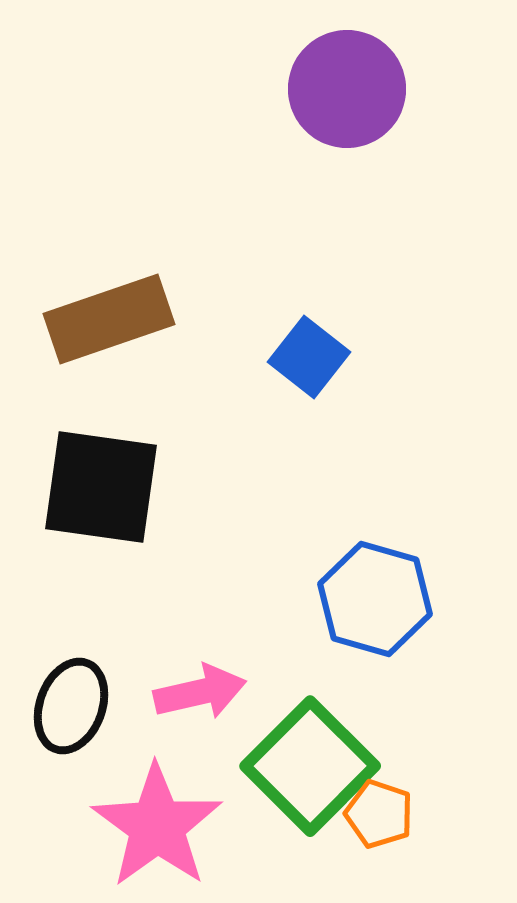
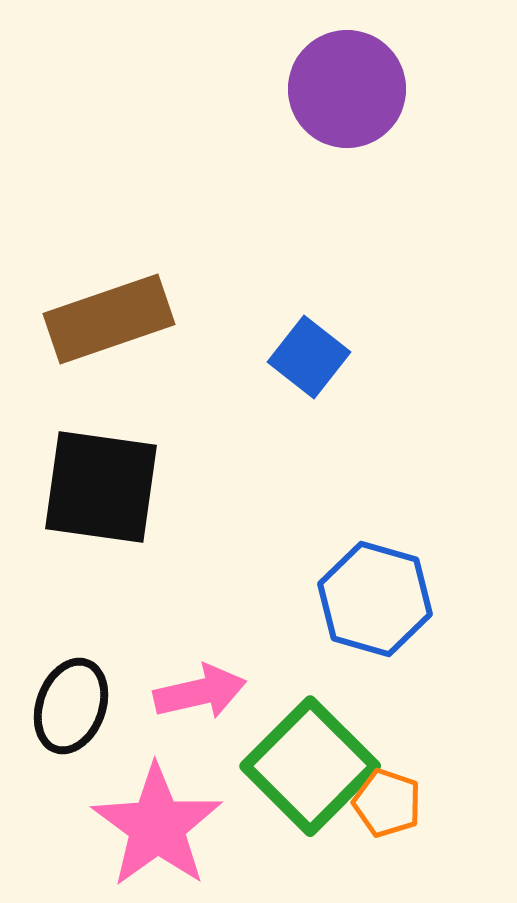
orange pentagon: moved 8 px right, 11 px up
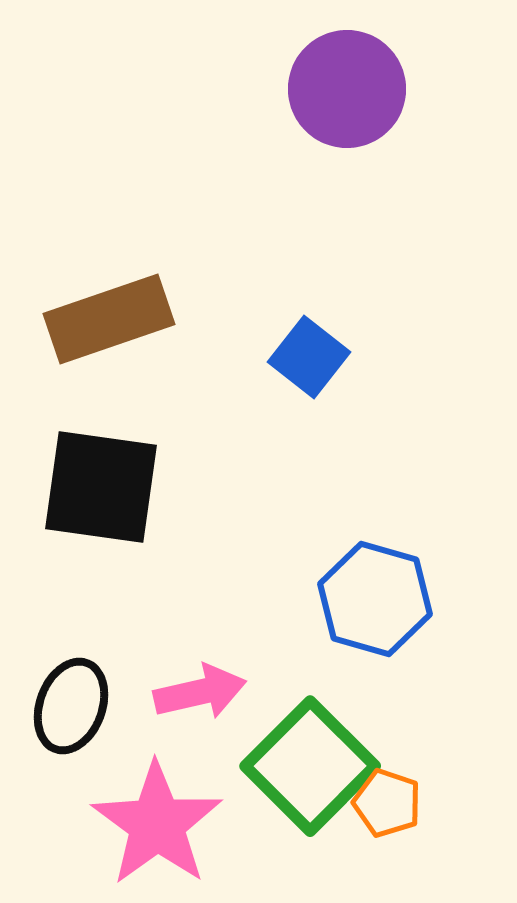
pink star: moved 2 px up
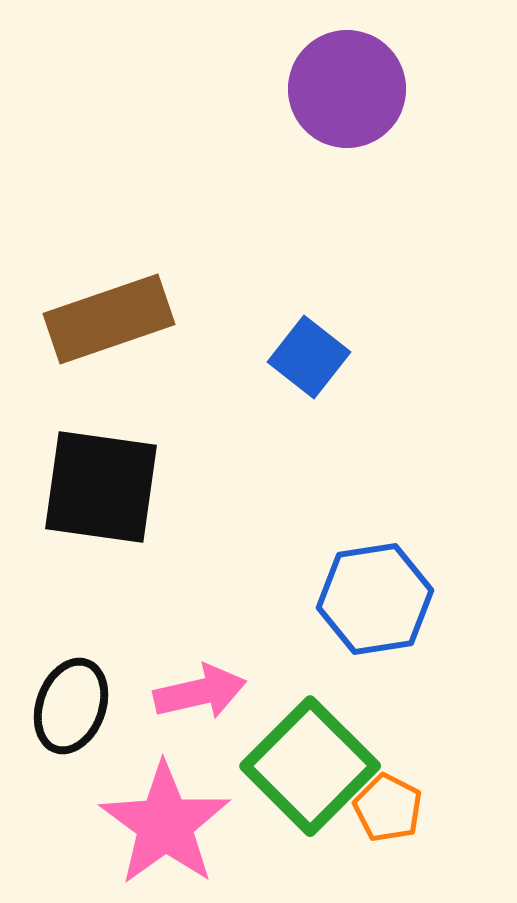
blue hexagon: rotated 25 degrees counterclockwise
orange pentagon: moved 1 px right, 5 px down; rotated 8 degrees clockwise
pink star: moved 8 px right
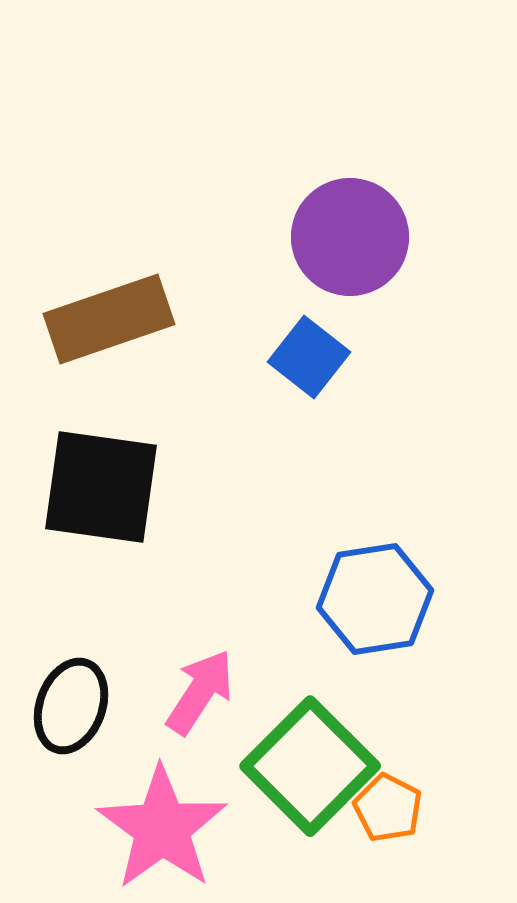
purple circle: moved 3 px right, 148 px down
pink arrow: rotated 44 degrees counterclockwise
pink star: moved 3 px left, 4 px down
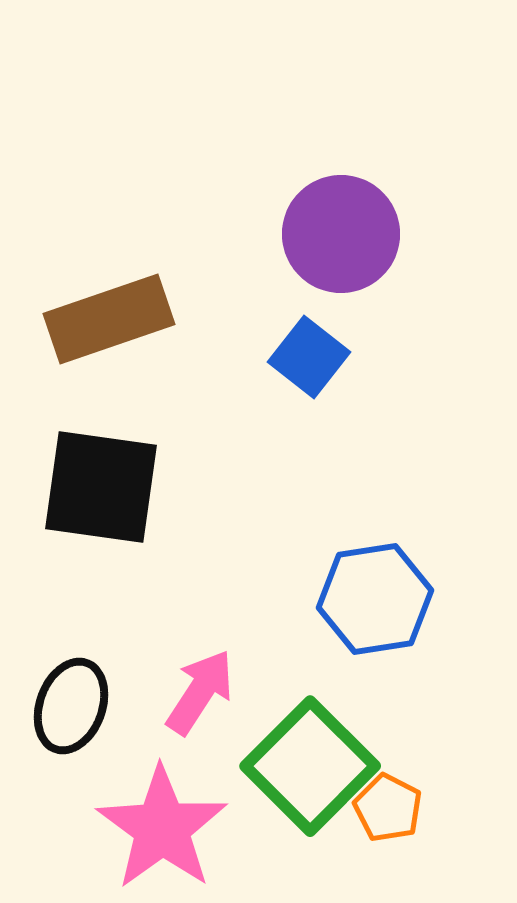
purple circle: moved 9 px left, 3 px up
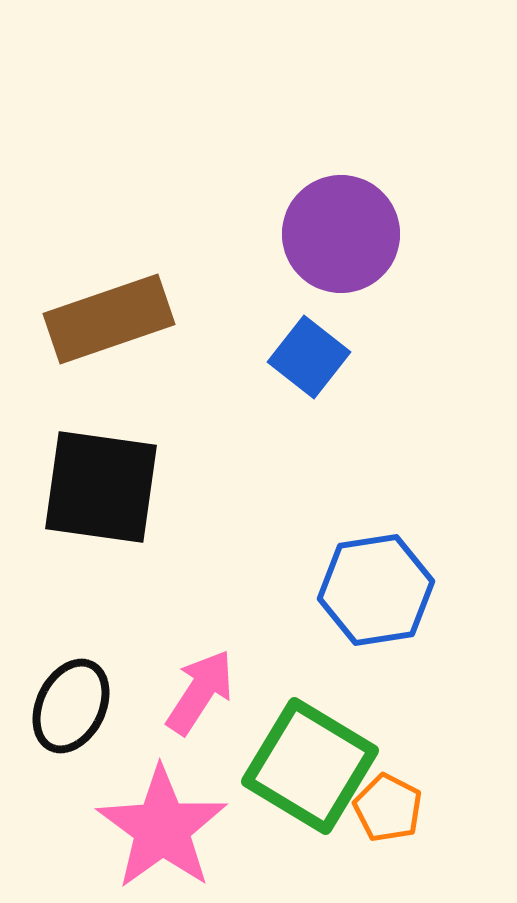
blue hexagon: moved 1 px right, 9 px up
black ellipse: rotated 6 degrees clockwise
green square: rotated 14 degrees counterclockwise
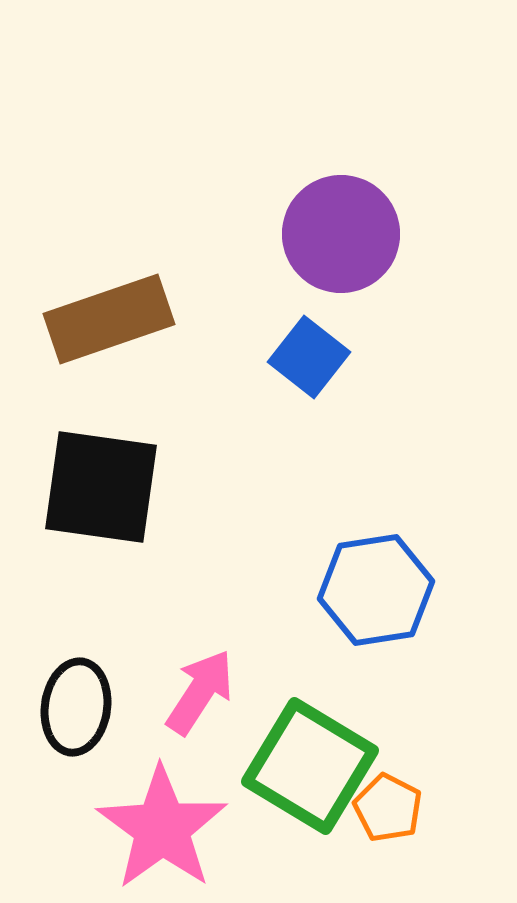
black ellipse: moved 5 px right, 1 px down; rotated 18 degrees counterclockwise
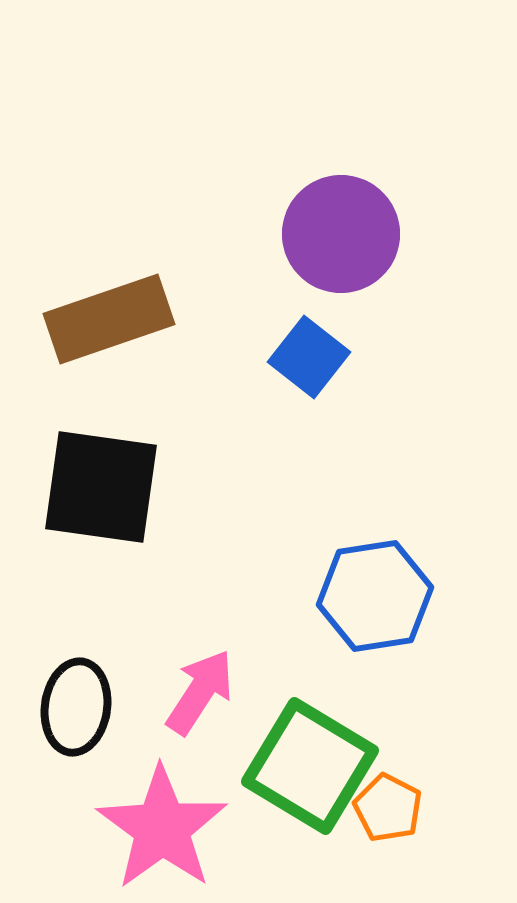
blue hexagon: moved 1 px left, 6 px down
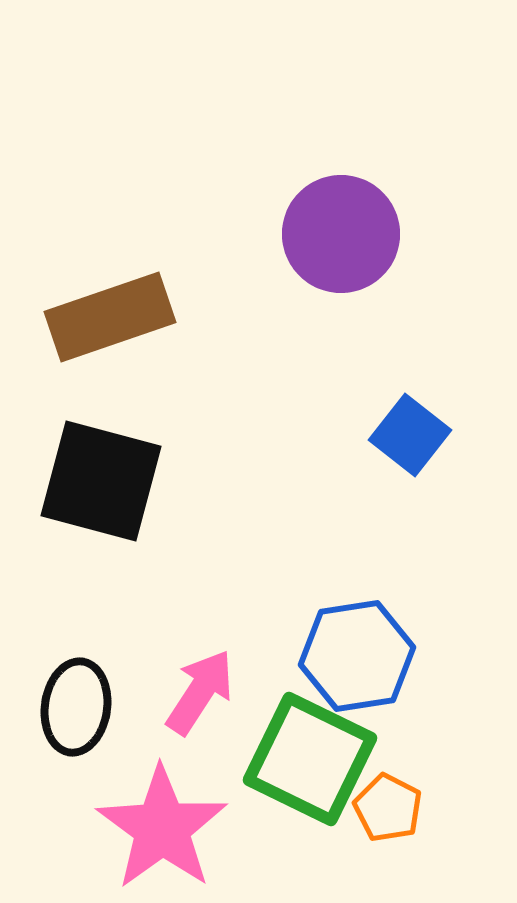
brown rectangle: moved 1 px right, 2 px up
blue square: moved 101 px right, 78 px down
black square: moved 6 px up; rotated 7 degrees clockwise
blue hexagon: moved 18 px left, 60 px down
green square: moved 7 px up; rotated 5 degrees counterclockwise
